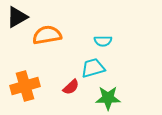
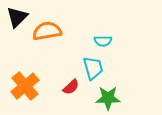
black triangle: rotated 15 degrees counterclockwise
orange semicircle: moved 4 px up
cyan trapezoid: rotated 90 degrees clockwise
orange cross: rotated 24 degrees counterclockwise
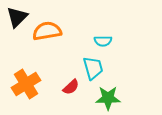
orange cross: moved 1 px right, 2 px up; rotated 8 degrees clockwise
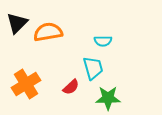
black triangle: moved 6 px down
orange semicircle: moved 1 px right, 1 px down
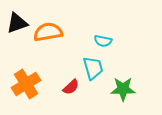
black triangle: rotated 25 degrees clockwise
cyan semicircle: rotated 12 degrees clockwise
green star: moved 15 px right, 9 px up
